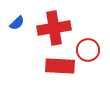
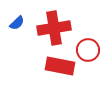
red rectangle: rotated 8 degrees clockwise
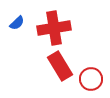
red circle: moved 3 px right, 29 px down
red rectangle: rotated 48 degrees clockwise
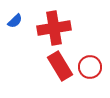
blue semicircle: moved 2 px left, 2 px up
red circle: moved 1 px left, 12 px up
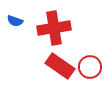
blue semicircle: rotated 63 degrees clockwise
red rectangle: rotated 24 degrees counterclockwise
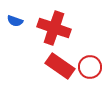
red cross: rotated 28 degrees clockwise
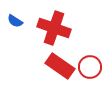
blue semicircle: rotated 14 degrees clockwise
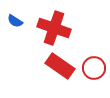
red circle: moved 4 px right, 1 px down
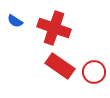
red circle: moved 4 px down
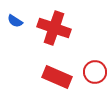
red rectangle: moved 3 px left, 11 px down; rotated 12 degrees counterclockwise
red circle: moved 1 px right
